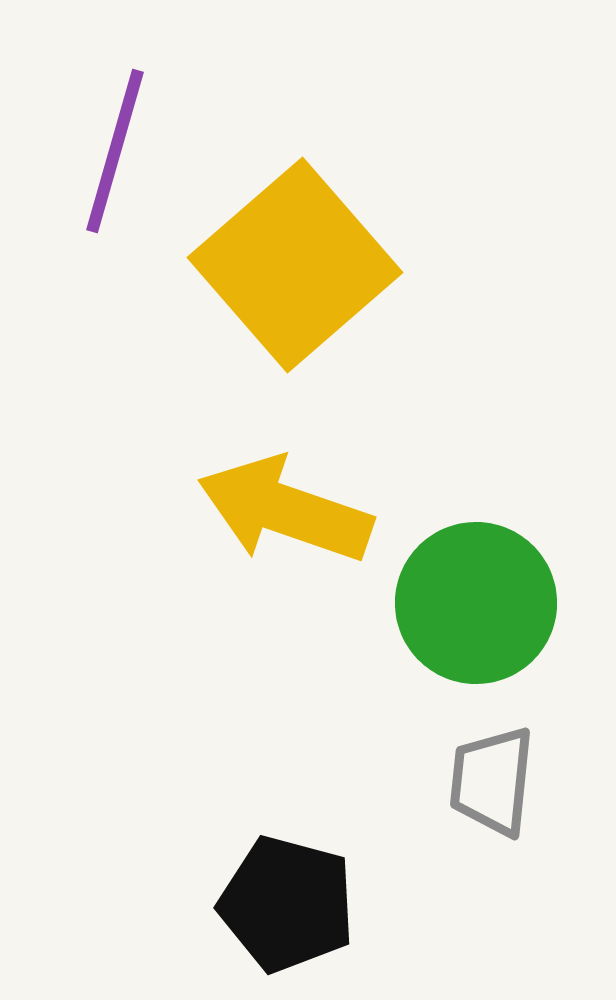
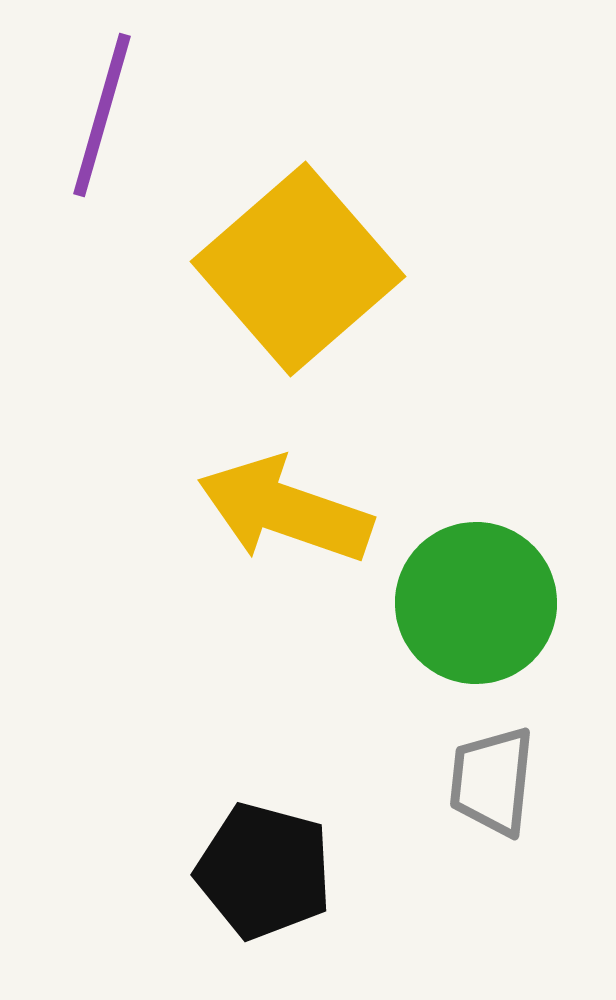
purple line: moved 13 px left, 36 px up
yellow square: moved 3 px right, 4 px down
black pentagon: moved 23 px left, 33 px up
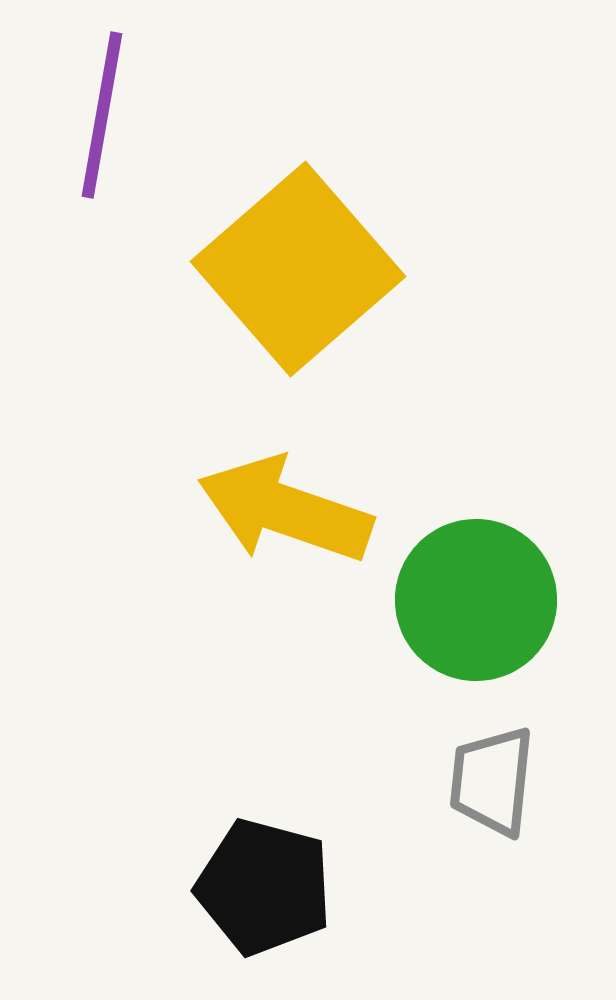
purple line: rotated 6 degrees counterclockwise
green circle: moved 3 px up
black pentagon: moved 16 px down
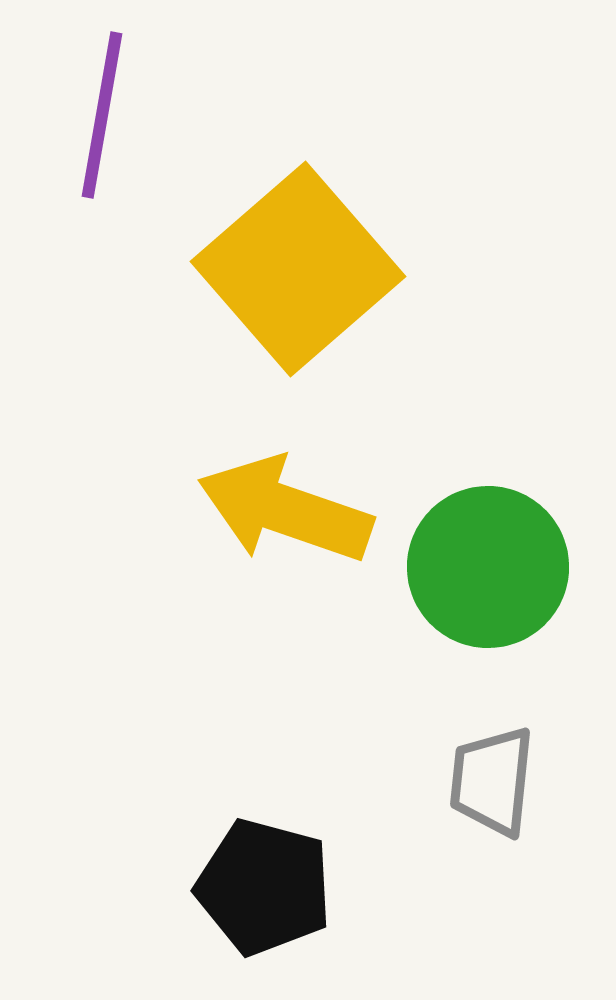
green circle: moved 12 px right, 33 px up
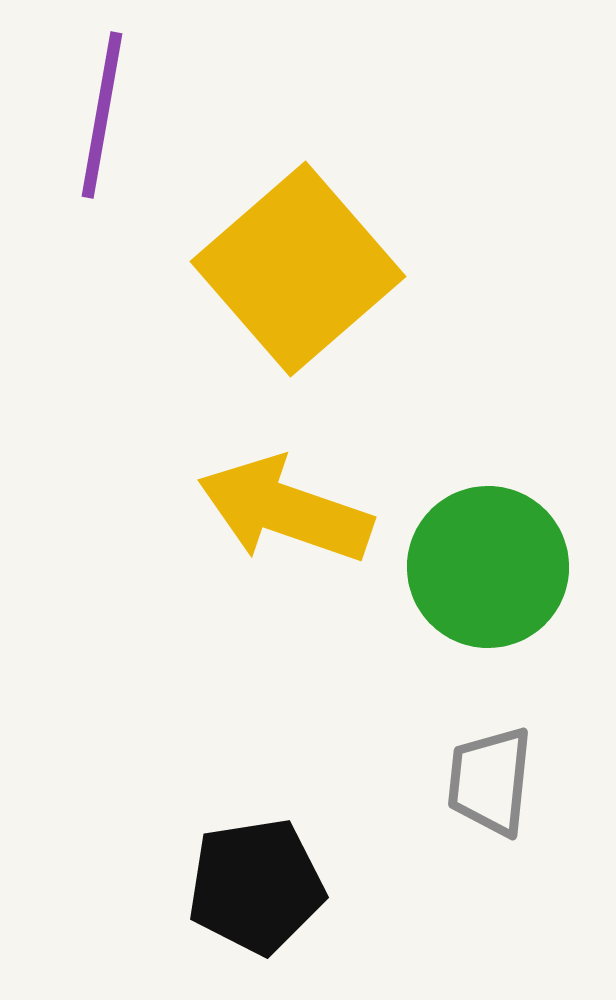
gray trapezoid: moved 2 px left
black pentagon: moved 8 px left, 1 px up; rotated 24 degrees counterclockwise
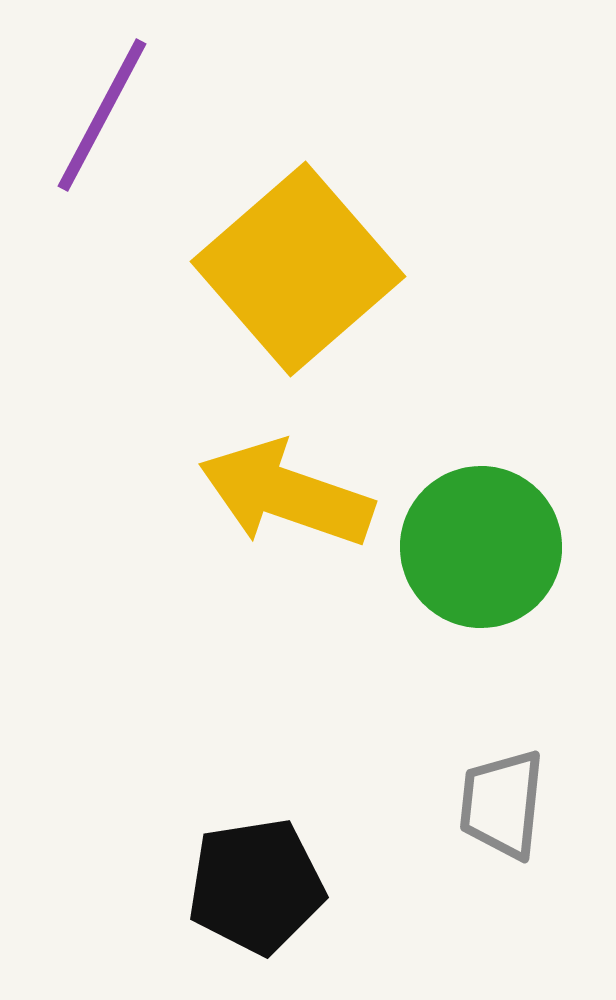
purple line: rotated 18 degrees clockwise
yellow arrow: moved 1 px right, 16 px up
green circle: moved 7 px left, 20 px up
gray trapezoid: moved 12 px right, 23 px down
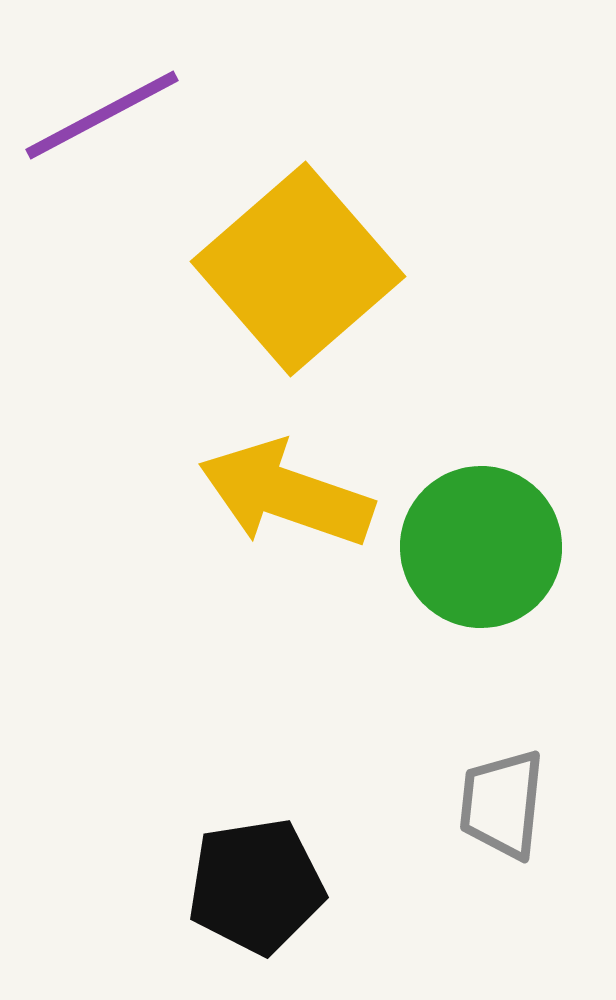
purple line: rotated 34 degrees clockwise
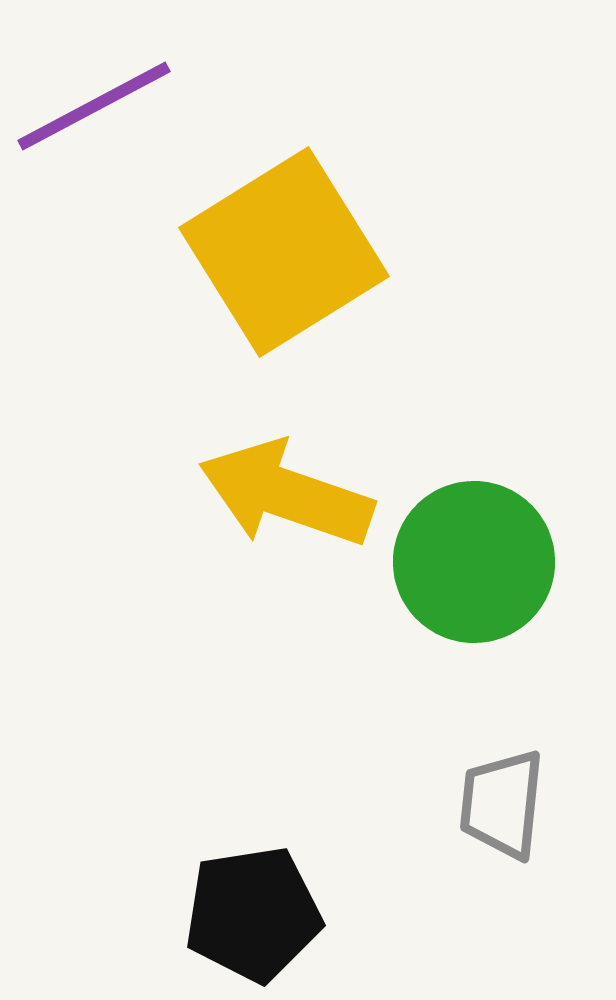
purple line: moved 8 px left, 9 px up
yellow square: moved 14 px left, 17 px up; rotated 9 degrees clockwise
green circle: moved 7 px left, 15 px down
black pentagon: moved 3 px left, 28 px down
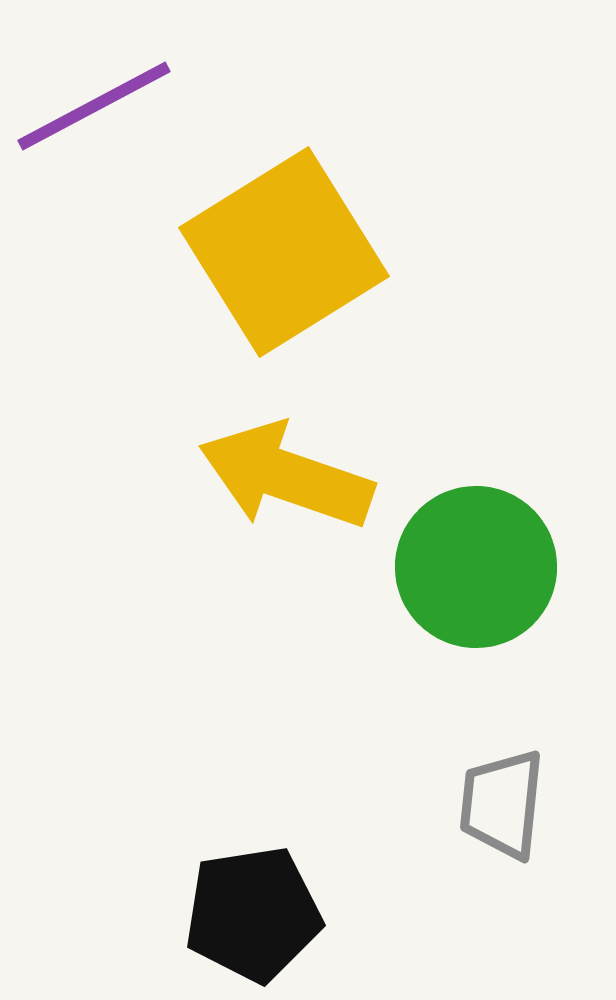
yellow arrow: moved 18 px up
green circle: moved 2 px right, 5 px down
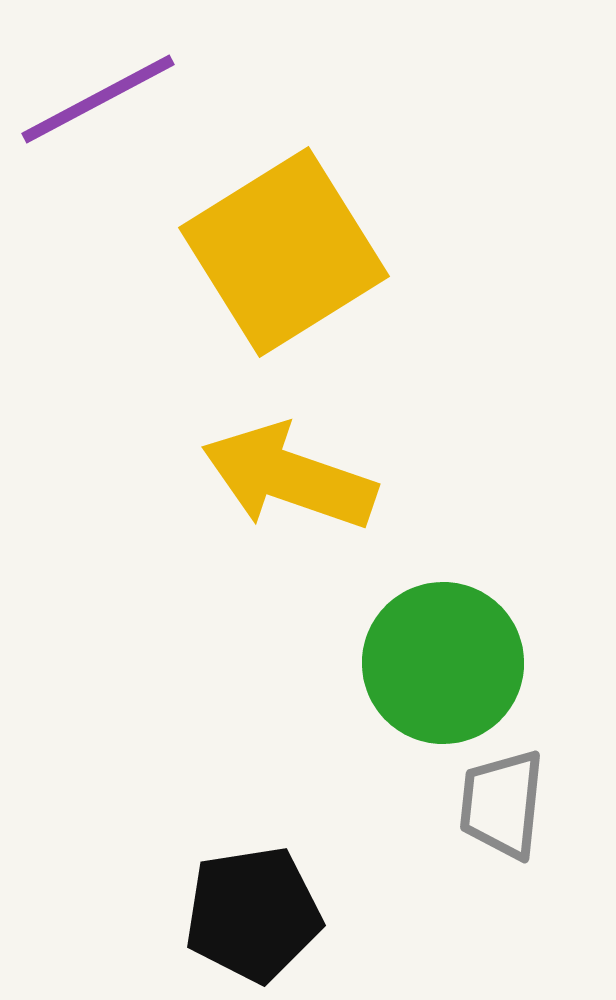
purple line: moved 4 px right, 7 px up
yellow arrow: moved 3 px right, 1 px down
green circle: moved 33 px left, 96 px down
